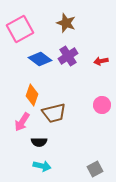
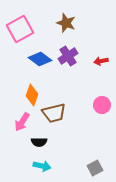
gray square: moved 1 px up
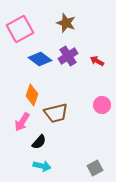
red arrow: moved 4 px left; rotated 40 degrees clockwise
brown trapezoid: moved 2 px right
black semicircle: rotated 49 degrees counterclockwise
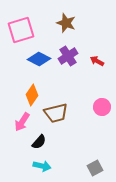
pink square: moved 1 px right, 1 px down; rotated 12 degrees clockwise
blue diamond: moved 1 px left; rotated 10 degrees counterclockwise
orange diamond: rotated 15 degrees clockwise
pink circle: moved 2 px down
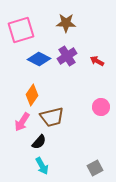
brown star: rotated 18 degrees counterclockwise
purple cross: moved 1 px left
pink circle: moved 1 px left
brown trapezoid: moved 4 px left, 4 px down
cyan arrow: rotated 48 degrees clockwise
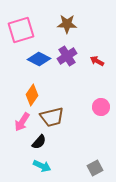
brown star: moved 1 px right, 1 px down
cyan arrow: rotated 36 degrees counterclockwise
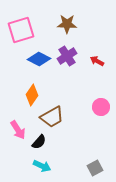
brown trapezoid: rotated 15 degrees counterclockwise
pink arrow: moved 4 px left, 8 px down; rotated 66 degrees counterclockwise
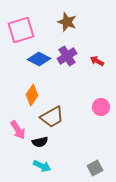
brown star: moved 2 px up; rotated 18 degrees clockwise
black semicircle: moved 1 px right; rotated 35 degrees clockwise
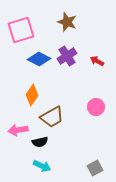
pink circle: moved 5 px left
pink arrow: rotated 114 degrees clockwise
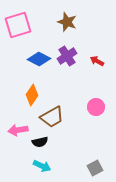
pink square: moved 3 px left, 5 px up
